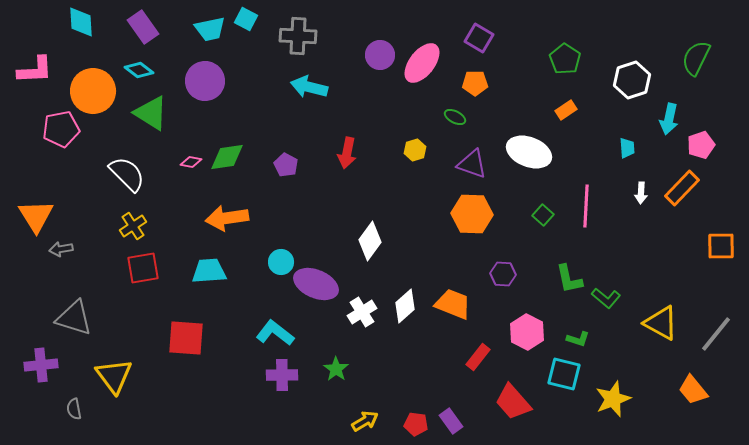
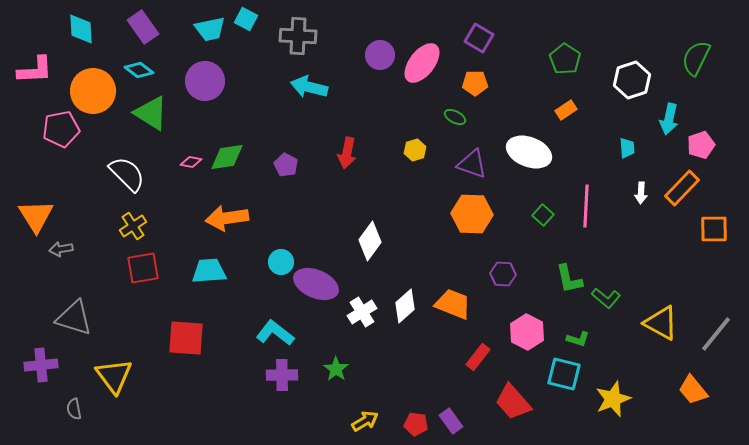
cyan diamond at (81, 22): moved 7 px down
orange square at (721, 246): moved 7 px left, 17 px up
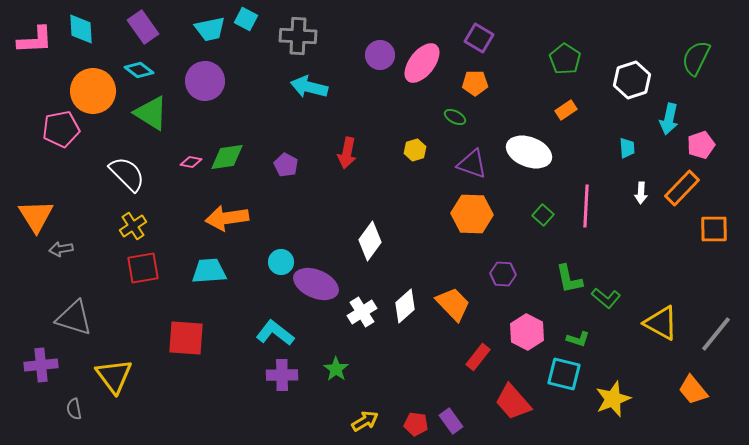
pink L-shape at (35, 70): moved 30 px up
orange trapezoid at (453, 304): rotated 24 degrees clockwise
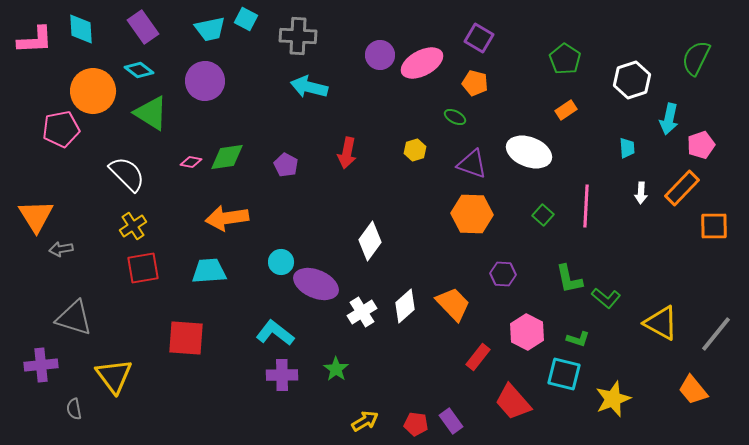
pink ellipse at (422, 63): rotated 24 degrees clockwise
orange pentagon at (475, 83): rotated 15 degrees clockwise
orange square at (714, 229): moved 3 px up
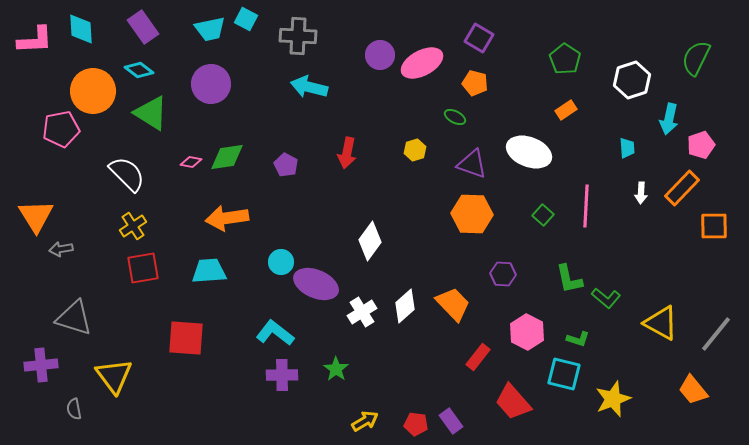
purple circle at (205, 81): moved 6 px right, 3 px down
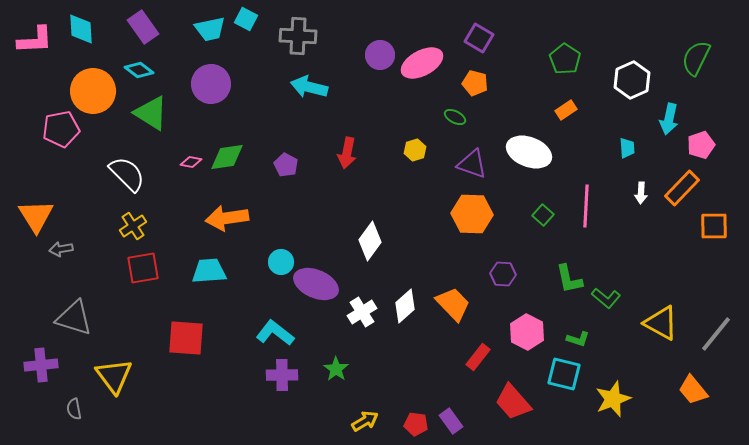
white hexagon at (632, 80): rotated 6 degrees counterclockwise
